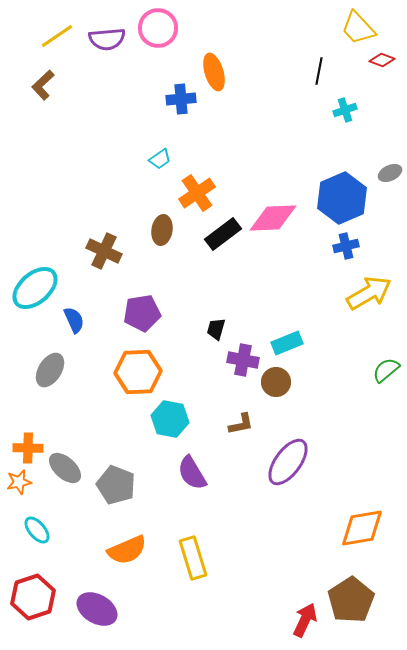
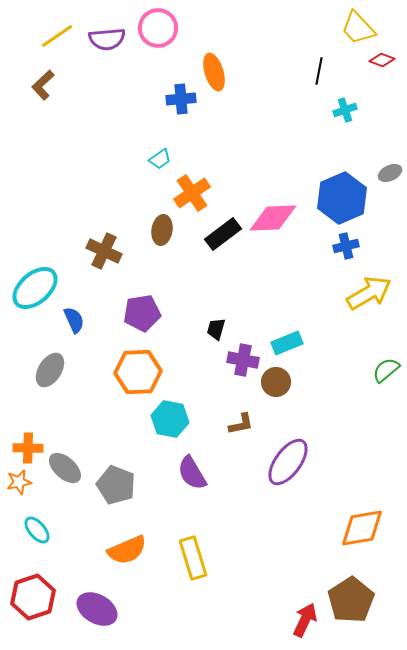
orange cross at (197, 193): moved 5 px left
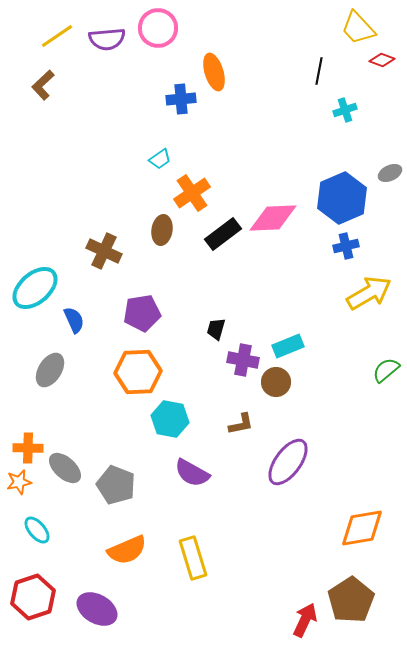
cyan rectangle at (287, 343): moved 1 px right, 3 px down
purple semicircle at (192, 473): rotated 30 degrees counterclockwise
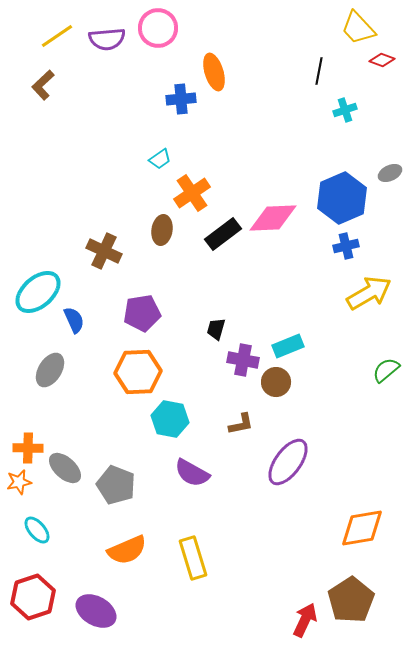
cyan ellipse at (35, 288): moved 3 px right, 4 px down
purple ellipse at (97, 609): moved 1 px left, 2 px down
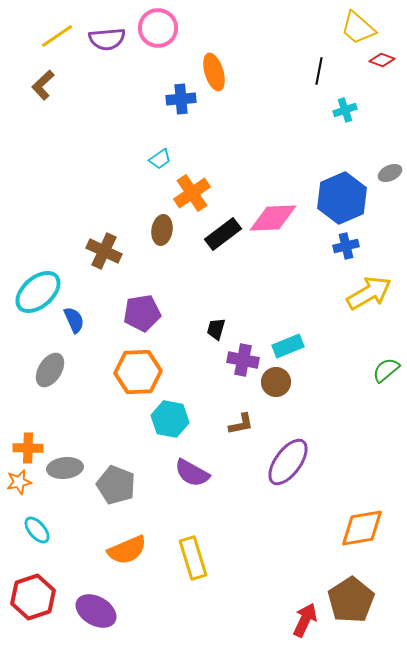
yellow trapezoid at (358, 28): rotated 6 degrees counterclockwise
gray ellipse at (65, 468): rotated 48 degrees counterclockwise
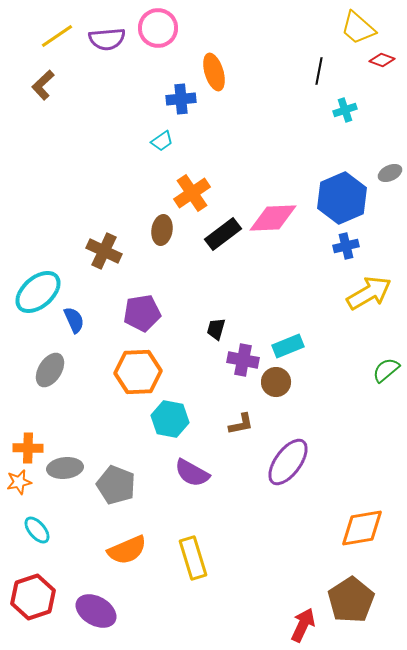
cyan trapezoid at (160, 159): moved 2 px right, 18 px up
red arrow at (305, 620): moved 2 px left, 5 px down
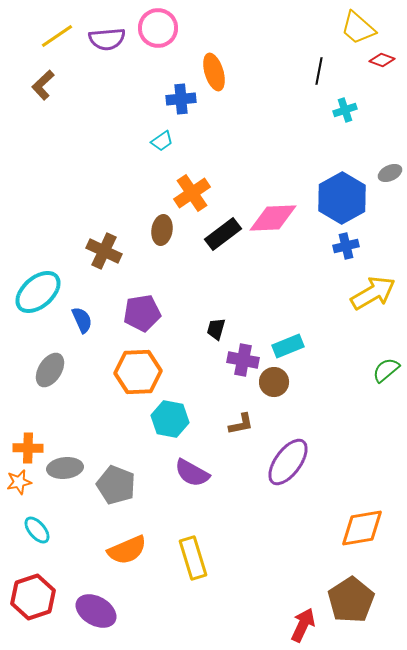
blue hexagon at (342, 198): rotated 6 degrees counterclockwise
yellow arrow at (369, 293): moved 4 px right
blue semicircle at (74, 320): moved 8 px right
brown circle at (276, 382): moved 2 px left
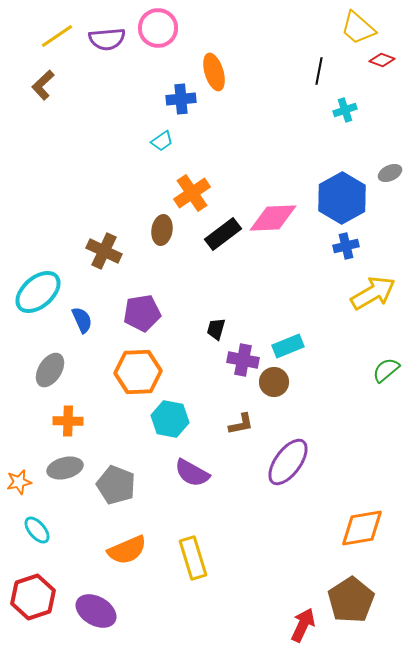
orange cross at (28, 448): moved 40 px right, 27 px up
gray ellipse at (65, 468): rotated 8 degrees counterclockwise
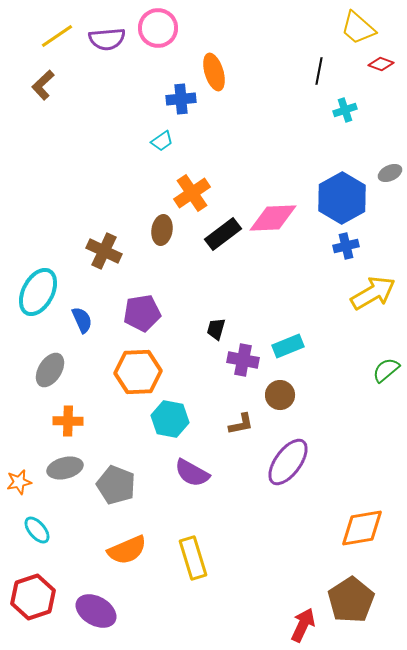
red diamond at (382, 60): moved 1 px left, 4 px down
cyan ellipse at (38, 292): rotated 21 degrees counterclockwise
brown circle at (274, 382): moved 6 px right, 13 px down
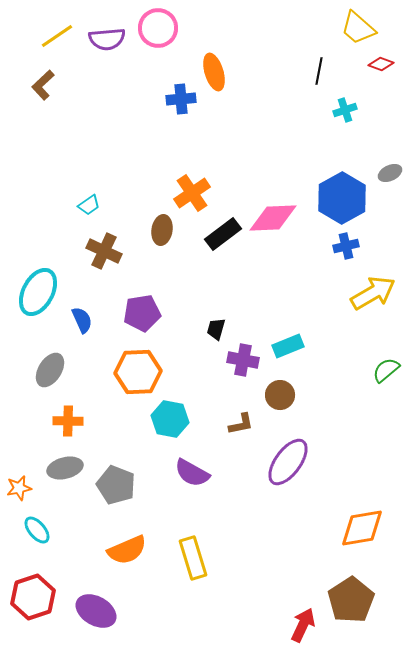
cyan trapezoid at (162, 141): moved 73 px left, 64 px down
orange star at (19, 482): moved 6 px down
